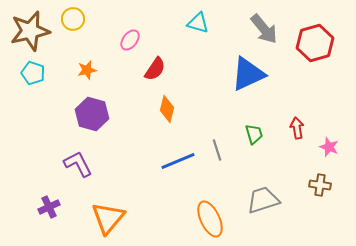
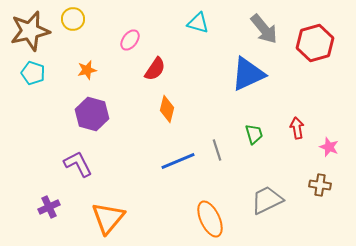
gray trapezoid: moved 4 px right; rotated 8 degrees counterclockwise
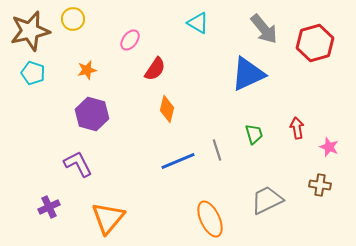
cyan triangle: rotated 15 degrees clockwise
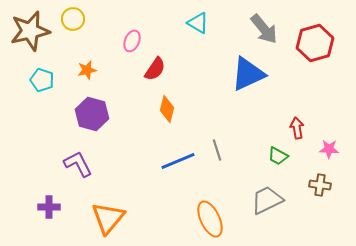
pink ellipse: moved 2 px right, 1 px down; rotated 15 degrees counterclockwise
cyan pentagon: moved 9 px right, 7 px down
green trapezoid: moved 24 px right, 22 px down; rotated 135 degrees clockwise
pink star: moved 2 px down; rotated 18 degrees counterclockwise
purple cross: rotated 25 degrees clockwise
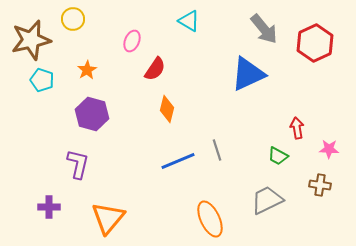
cyan triangle: moved 9 px left, 2 px up
brown star: moved 1 px right, 9 px down
red hexagon: rotated 9 degrees counterclockwise
orange star: rotated 18 degrees counterclockwise
purple L-shape: rotated 40 degrees clockwise
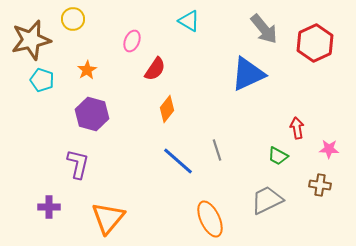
orange diamond: rotated 24 degrees clockwise
blue line: rotated 64 degrees clockwise
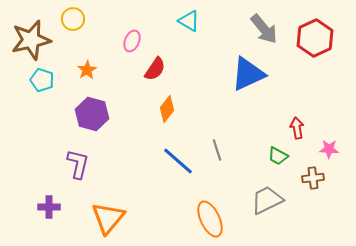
red hexagon: moved 5 px up
brown cross: moved 7 px left, 7 px up; rotated 15 degrees counterclockwise
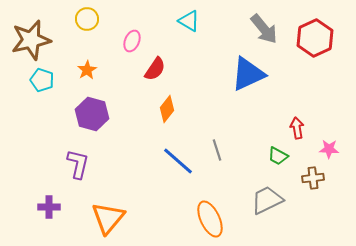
yellow circle: moved 14 px right
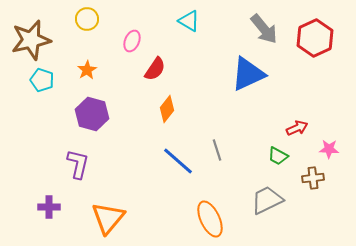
red arrow: rotated 75 degrees clockwise
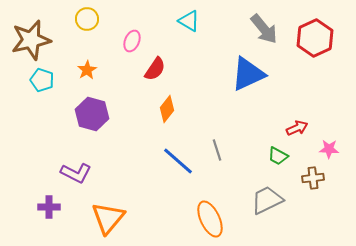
purple L-shape: moved 2 px left, 9 px down; rotated 104 degrees clockwise
